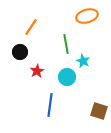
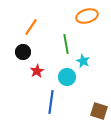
black circle: moved 3 px right
blue line: moved 1 px right, 3 px up
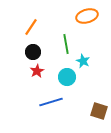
black circle: moved 10 px right
blue line: rotated 65 degrees clockwise
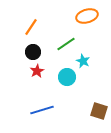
green line: rotated 66 degrees clockwise
blue line: moved 9 px left, 8 px down
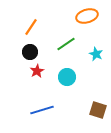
black circle: moved 3 px left
cyan star: moved 13 px right, 7 px up
brown square: moved 1 px left, 1 px up
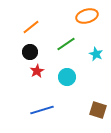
orange line: rotated 18 degrees clockwise
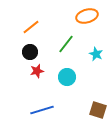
green line: rotated 18 degrees counterclockwise
red star: rotated 16 degrees clockwise
